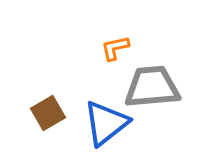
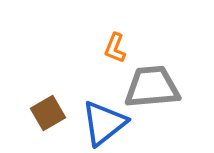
orange L-shape: rotated 56 degrees counterclockwise
blue triangle: moved 2 px left
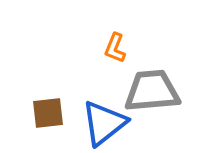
gray trapezoid: moved 4 px down
brown square: rotated 24 degrees clockwise
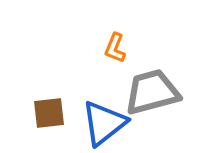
gray trapezoid: moved 1 px down; rotated 10 degrees counterclockwise
brown square: moved 1 px right
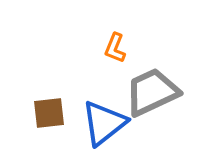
gray trapezoid: rotated 10 degrees counterclockwise
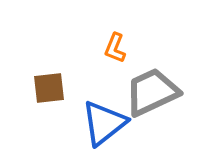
brown square: moved 25 px up
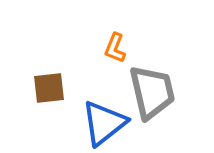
gray trapezoid: rotated 102 degrees clockwise
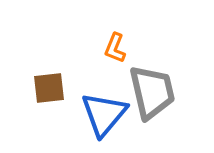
blue triangle: moved 9 px up; rotated 12 degrees counterclockwise
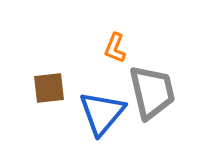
blue triangle: moved 2 px left, 1 px up
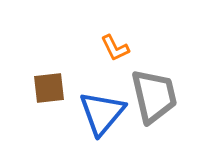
orange L-shape: rotated 48 degrees counterclockwise
gray trapezoid: moved 2 px right, 4 px down
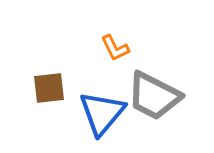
gray trapezoid: rotated 130 degrees clockwise
